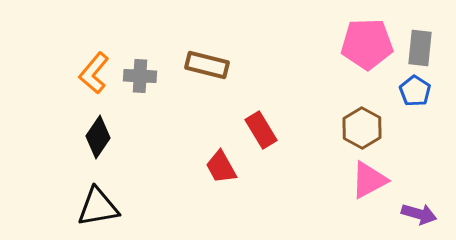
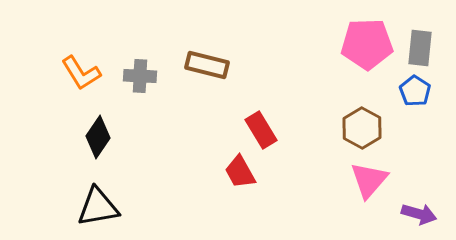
orange L-shape: moved 13 px left; rotated 72 degrees counterclockwise
red trapezoid: moved 19 px right, 5 px down
pink triangle: rotated 21 degrees counterclockwise
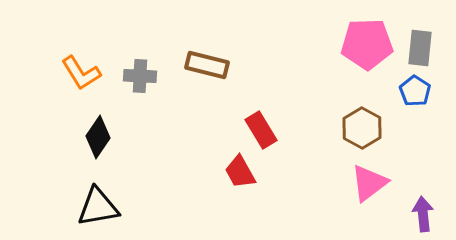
pink triangle: moved 3 px down; rotated 12 degrees clockwise
purple arrow: moved 4 px right; rotated 112 degrees counterclockwise
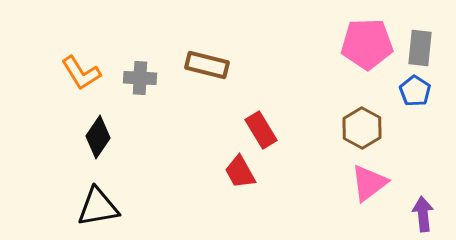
gray cross: moved 2 px down
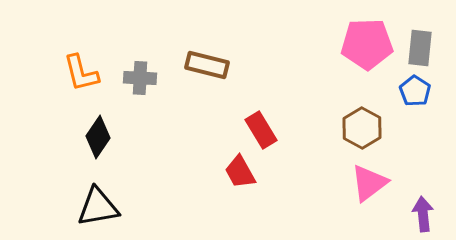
orange L-shape: rotated 18 degrees clockwise
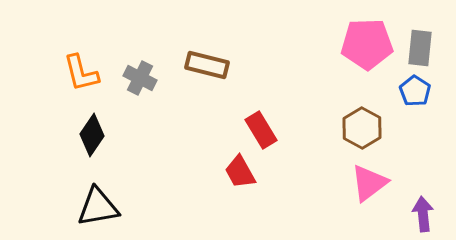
gray cross: rotated 24 degrees clockwise
black diamond: moved 6 px left, 2 px up
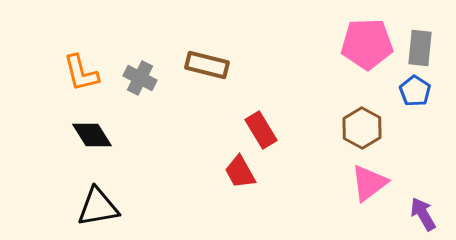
black diamond: rotated 66 degrees counterclockwise
purple arrow: rotated 24 degrees counterclockwise
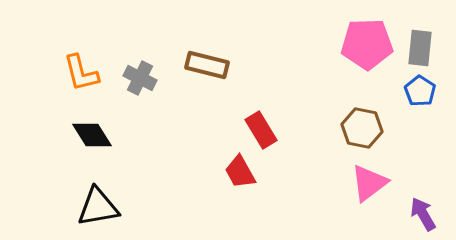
blue pentagon: moved 5 px right
brown hexagon: rotated 18 degrees counterclockwise
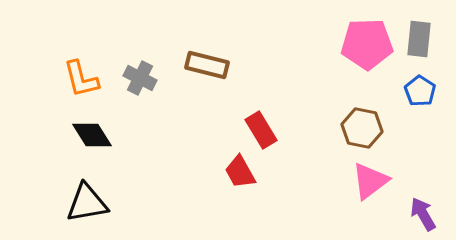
gray rectangle: moved 1 px left, 9 px up
orange L-shape: moved 6 px down
pink triangle: moved 1 px right, 2 px up
black triangle: moved 11 px left, 4 px up
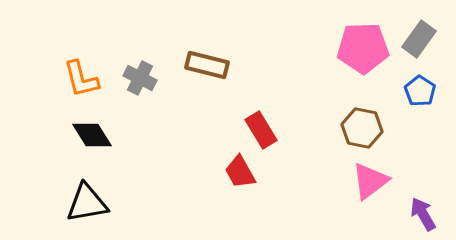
gray rectangle: rotated 30 degrees clockwise
pink pentagon: moved 4 px left, 4 px down
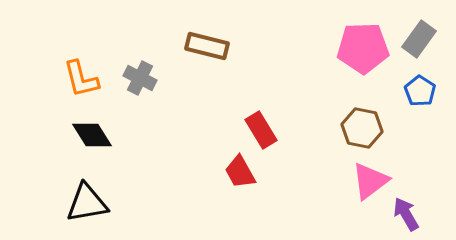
brown rectangle: moved 19 px up
purple arrow: moved 17 px left
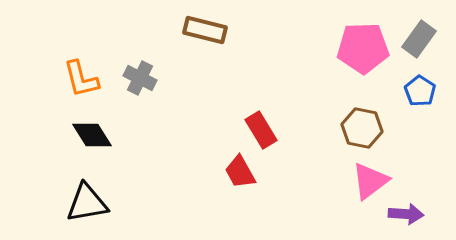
brown rectangle: moved 2 px left, 16 px up
purple arrow: rotated 124 degrees clockwise
